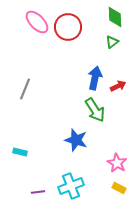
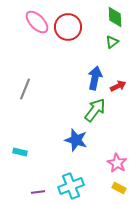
green arrow: rotated 110 degrees counterclockwise
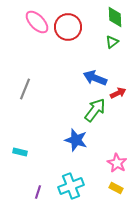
blue arrow: rotated 80 degrees counterclockwise
red arrow: moved 7 px down
yellow rectangle: moved 3 px left
purple line: rotated 64 degrees counterclockwise
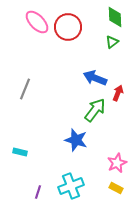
red arrow: rotated 42 degrees counterclockwise
pink star: rotated 18 degrees clockwise
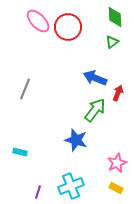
pink ellipse: moved 1 px right, 1 px up
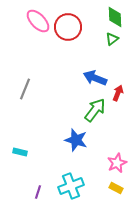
green triangle: moved 3 px up
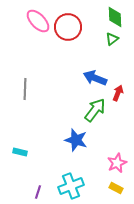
gray line: rotated 20 degrees counterclockwise
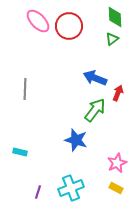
red circle: moved 1 px right, 1 px up
cyan cross: moved 2 px down
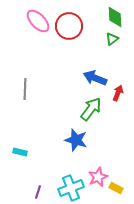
green arrow: moved 4 px left, 1 px up
pink star: moved 19 px left, 14 px down
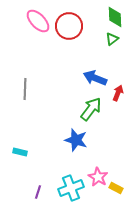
pink star: rotated 18 degrees counterclockwise
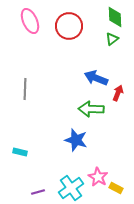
pink ellipse: moved 8 px left; rotated 20 degrees clockwise
blue arrow: moved 1 px right
green arrow: rotated 125 degrees counterclockwise
cyan cross: rotated 15 degrees counterclockwise
purple line: rotated 56 degrees clockwise
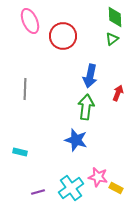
red circle: moved 6 px left, 10 px down
blue arrow: moved 6 px left, 2 px up; rotated 100 degrees counterclockwise
green arrow: moved 5 px left, 2 px up; rotated 95 degrees clockwise
pink star: rotated 18 degrees counterclockwise
